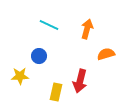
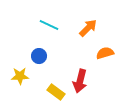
orange arrow: moved 1 px right, 1 px up; rotated 30 degrees clockwise
orange semicircle: moved 1 px left, 1 px up
yellow rectangle: rotated 66 degrees counterclockwise
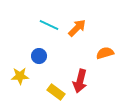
orange arrow: moved 11 px left
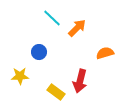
cyan line: moved 3 px right, 7 px up; rotated 18 degrees clockwise
blue circle: moved 4 px up
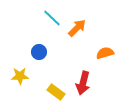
red arrow: moved 3 px right, 2 px down
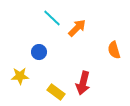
orange semicircle: moved 9 px right, 3 px up; rotated 90 degrees counterclockwise
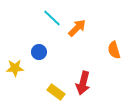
yellow star: moved 5 px left, 8 px up
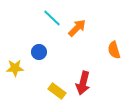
yellow rectangle: moved 1 px right, 1 px up
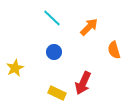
orange arrow: moved 12 px right, 1 px up
blue circle: moved 15 px right
yellow star: rotated 24 degrees counterclockwise
red arrow: rotated 10 degrees clockwise
yellow rectangle: moved 2 px down; rotated 12 degrees counterclockwise
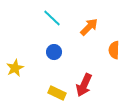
orange semicircle: rotated 18 degrees clockwise
red arrow: moved 1 px right, 2 px down
